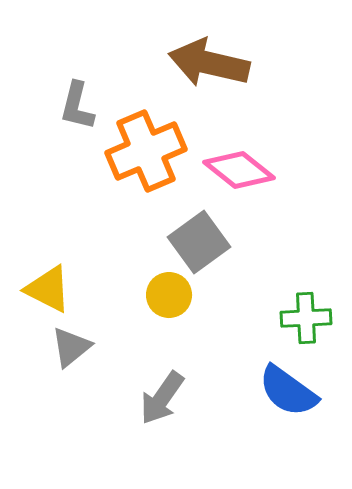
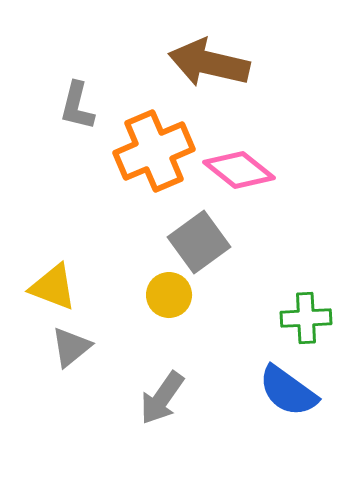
orange cross: moved 8 px right
yellow triangle: moved 5 px right, 2 px up; rotated 6 degrees counterclockwise
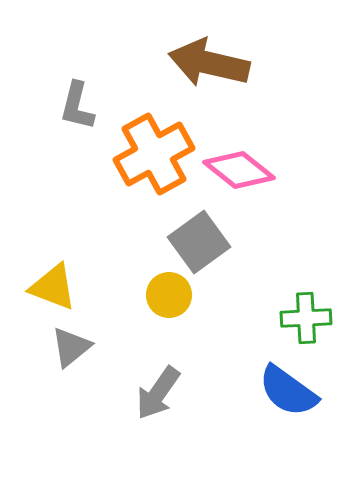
orange cross: moved 3 px down; rotated 6 degrees counterclockwise
gray arrow: moved 4 px left, 5 px up
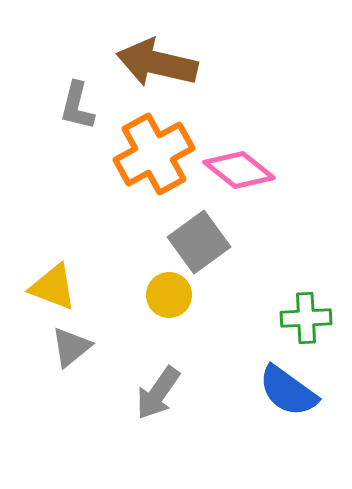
brown arrow: moved 52 px left
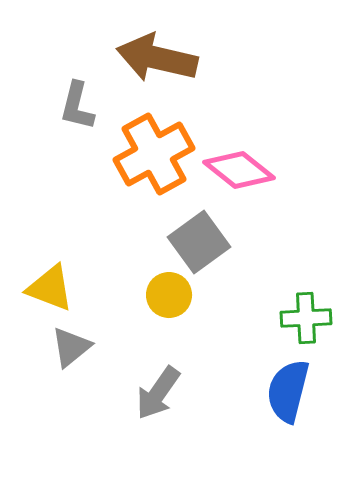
brown arrow: moved 5 px up
yellow triangle: moved 3 px left, 1 px down
blue semicircle: rotated 68 degrees clockwise
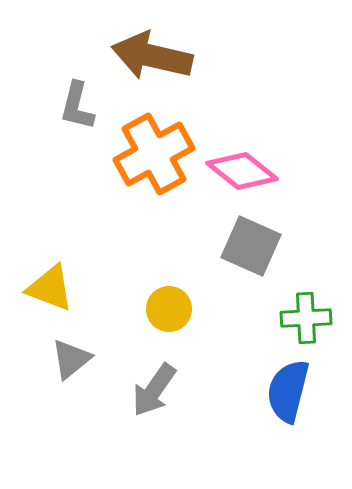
brown arrow: moved 5 px left, 2 px up
pink diamond: moved 3 px right, 1 px down
gray square: moved 52 px right, 4 px down; rotated 30 degrees counterclockwise
yellow circle: moved 14 px down
gray triangle: moved 12 px down
gray arrow: moved 4 px left, 3 px up
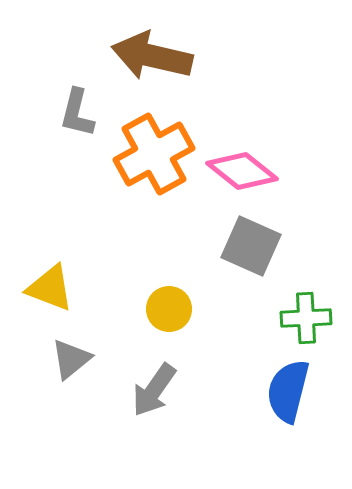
gray L-shape: moved 7 px down
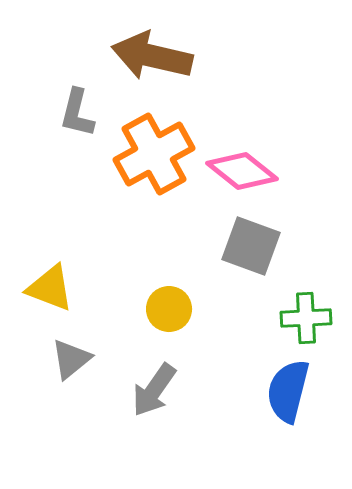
gray square: rotated 4 degrees counterclockwise
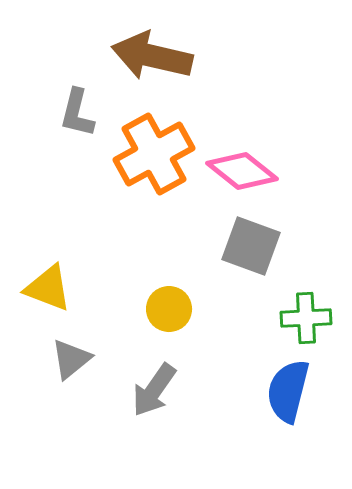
yellow triangle: moved 2 px left
